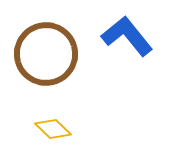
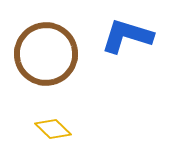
blue L-shape: rotated 34 degrees counterclockwise
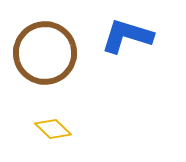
brown circle: moved 1 px left, 1 px up
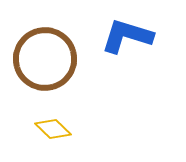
brown circle: moved 6 px down
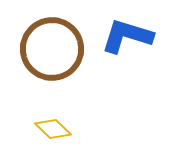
brown circle: moved 7 px right, 10 px up
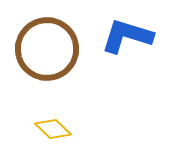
brown circle: moved 5 px left
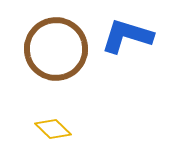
brown circle: moved 9 px right
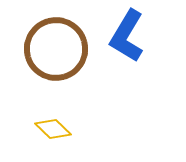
blue L-shape: rotated 76 degrees counterclockwise
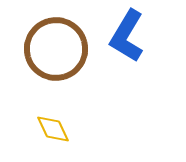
yellow diamond: rotated 21 degrees clockwise
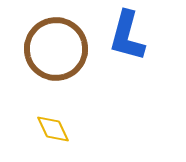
blue L-shape: rotated 16 degrees counterclockwise
